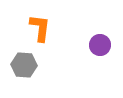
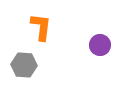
orange L-shape: moved 1 px right, 1 px up
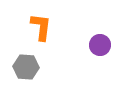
gray hexagon: moved 2 px right, 2 px down
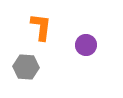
purple circle: moved 14 px left
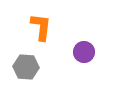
purple circle: moved 2 px left, 7 px down
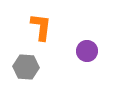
purple circle: moved 3 px right, 1 px up
